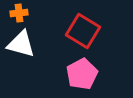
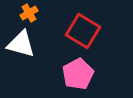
orange cross: moved 10 px right; rotated 24 degrees counterclockwise
pink pentagon: moved 4 px left
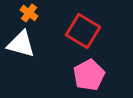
orange cross: rotated 24 degrees counterclockwise
pink pentagon: moved 11 px right, 1 px down
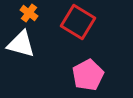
red square: moved 5 px left, 9 px up
pink pentagon: moved 1 px left
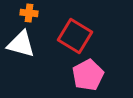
orange cross: rotated 30 degrees counterclockwise
red square: moved 3 px left, 14 px down
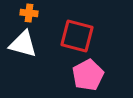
red square: moved 2 px right; rotated 16 degrees counterclockwise
white triangle: moved 2 px right
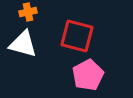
orange cross: moved 1 px left, 1 px up; rotated 18 degrees counterclockwise
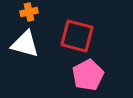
orange cross: moved 1 px right
white triangle: moved 2 px right
